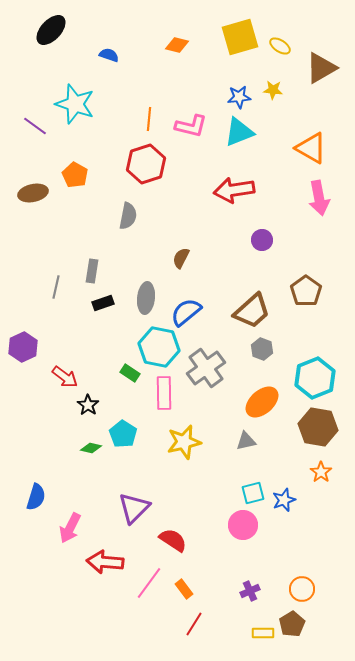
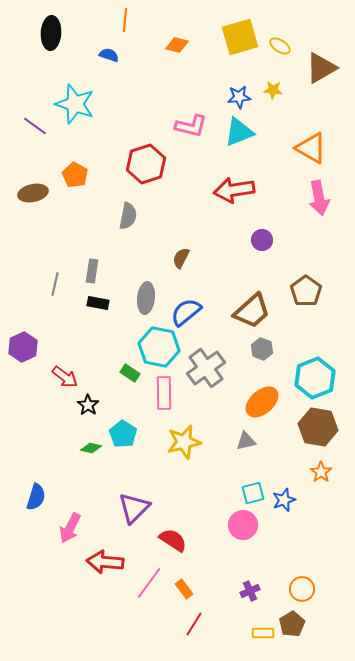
black ellipse at (51, 30): moved 3 px down; rotated 40 degrees counterclockwise
orange line at (149, 119): moved 24 px left, 99 px up
gray line at (56, 287): moved 1 px left, 3 px up
black rectangle at (103, 303): moved 5 px left; rotated 30 degrees clockwise
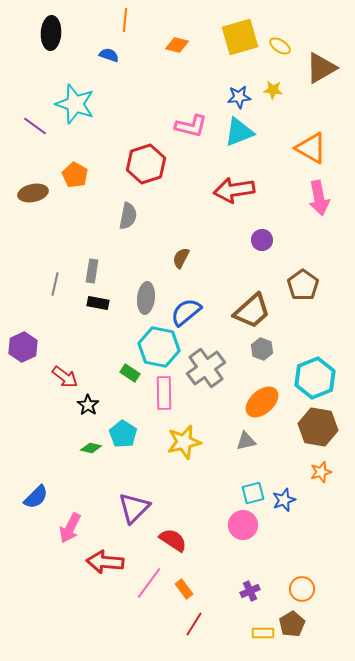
brown pentagon at (306, 291): moved 3 px left, 6 px up
orange star at (321, 472): rotated 20 degrees clockwise
blue semicircle at (36, 497): rotated 28 degrees clockwise
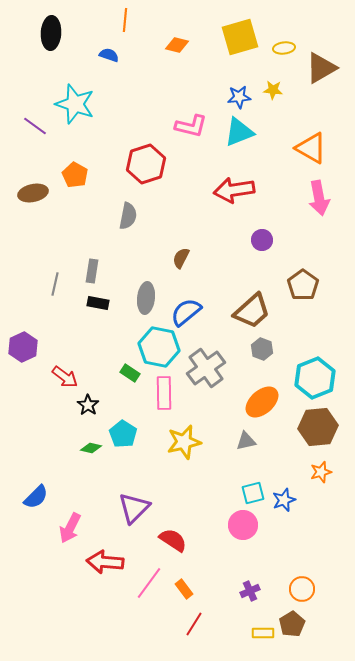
yellow ellipse at (280, 46): moved 4 px right, 2 px down; rotated 40 degrees counterclockwise
brown hexagon at (318, 427): rotated 15 degrees counterclockwise
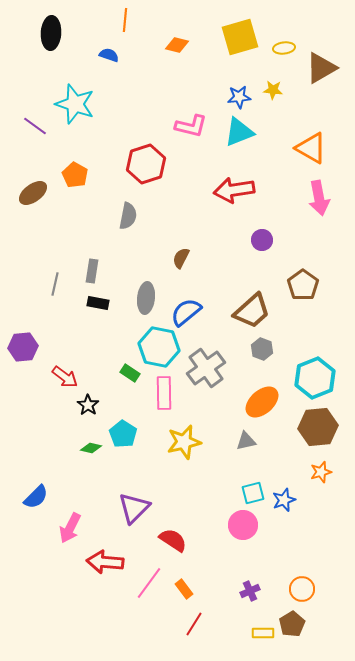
brown ellipse at (33, 193): rotated 24 degrees counterclockwise
purple hexagon at (23, 347): rotated 20 degrees clockwise
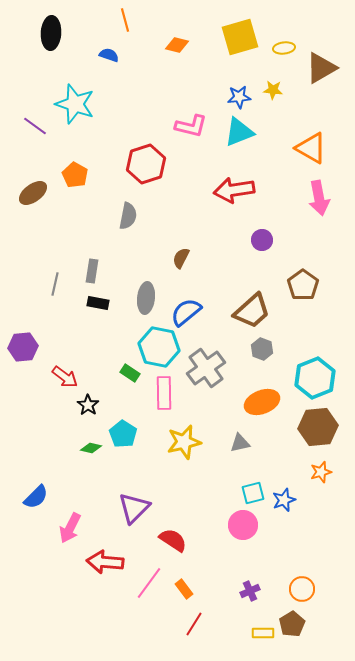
orange line at (125, 20): rotated 20 degrees counterclockwise
orange ellipse at (262, 402): rotated 20 degrees clockwise
gray triangle at (246, 441): moved 6 px left, 2 px down
